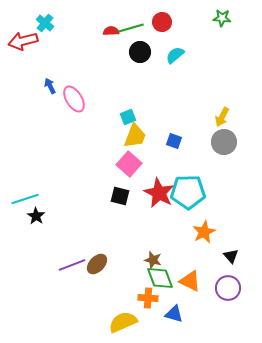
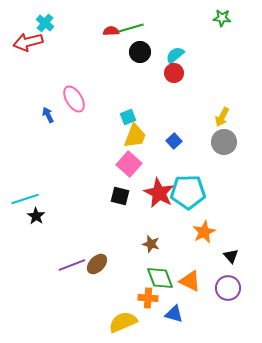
red circle: moved 12 px right, 51 px down
red arrow: moved 5 px right, 1 px down
blue arrow: moved 2 px left, 29 px down
blue square: rotated 28 degrees clockwise
brown star: moved 2 px left, 16 px up
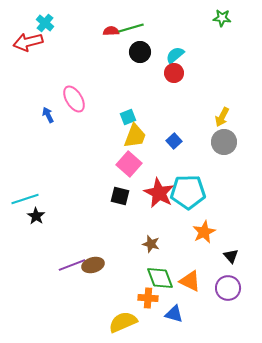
brown ellipse: moved 4 px left, 1 px down; rotated 30 degrees clockwise
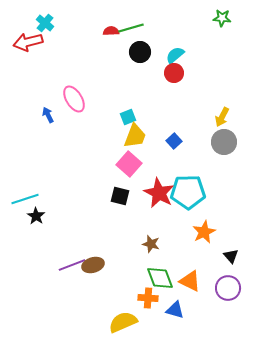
blue triangle: moved 1 px right, 4 px up
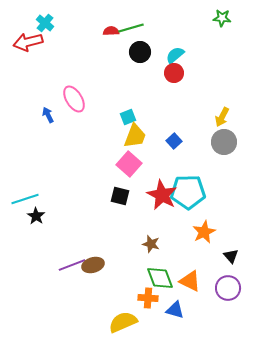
red star: moved 3 px right, 2 px down
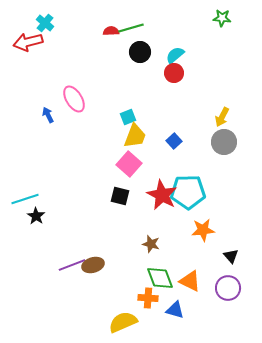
orange star: moved 1 px left, 2 px up; rotated 20 degrees clockwise
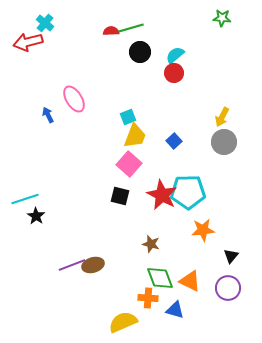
black triangle: rotated 21 degrees clockwise
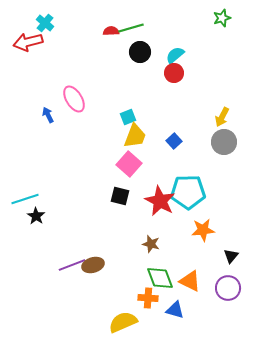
green star: rotated 24 degrees counterclockwise
red star: moved 2 px left, 6 px down
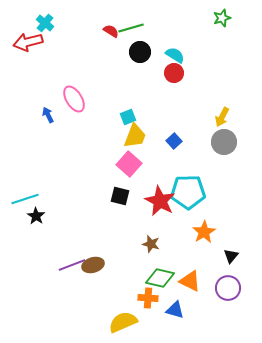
red semicircle: rotated 35 degrees clockwise
cyan semicircle: rotated 72 degrees clockwise
orange star: moved 1 px right, 2 px down; rotated 25 degrees counterclockwise
green diamond: rotated 56 degrees counterclockwise
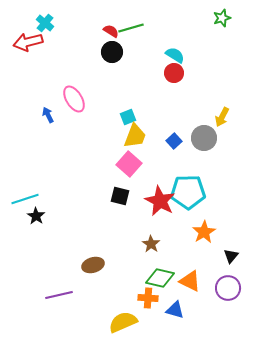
black circle: moved 28 px left
gray circle: moved 20 px left, 4 px up
brown star: rotated 18 degrees clockwise
purple line: moved 13 px left, 30 px down; rotated 8 degrees clockwise
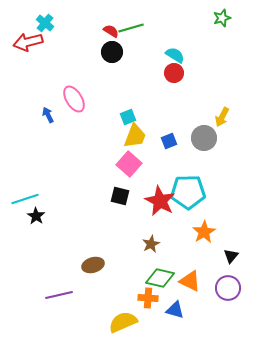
blue square: moved 5 px left; rotated 21 degrees clockwise
brown star: rotated 12 degrees clockwise
